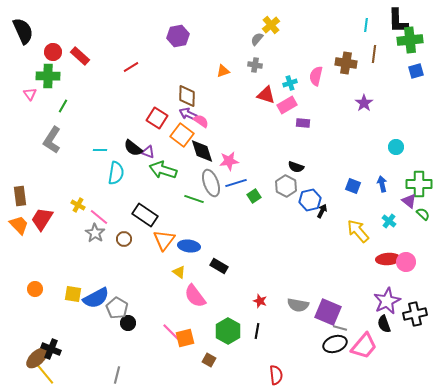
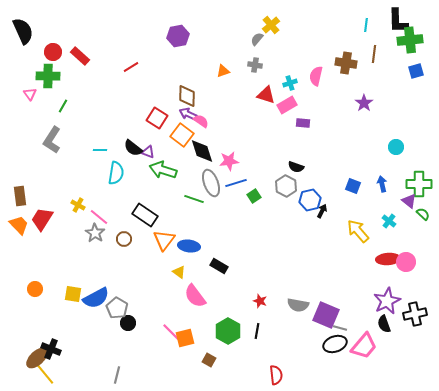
purple square at (328, 312): moved 2 px left, 3 px down
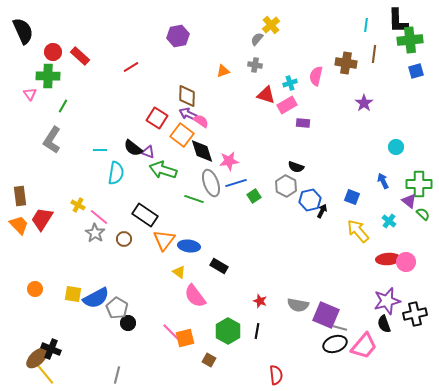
blue arrow at (382, 184): moved 1 px right, 3 px up; rotated 14 degrees counterclockwise
blue square at (353, 186): moved 1 px left, 11 px down
purple star at (387, 301): rotated 12 degrees clockwise
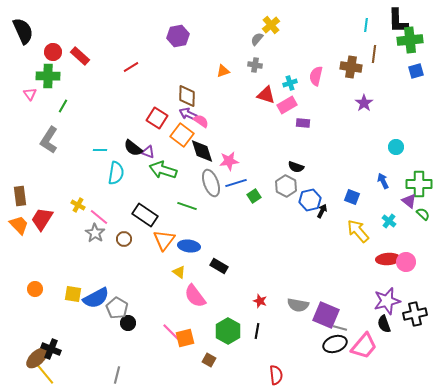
brown cross at (346, 63): moved 5 px right, 4 px down
gray L-shape at (52, 140): moved 3 px left
green line at (194, 199): moved 7 px left, 7 px down
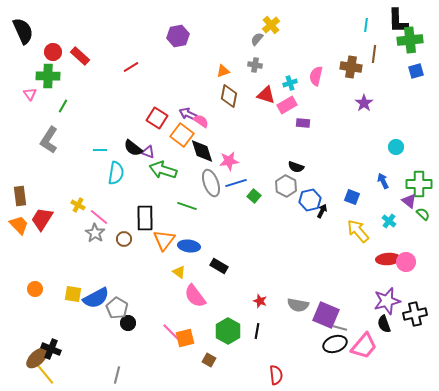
brown diamond at (187, 96): moved 42 px right; rotated 10 degrees clockwise
green square at (254, 196): rotated 16 degrees counterclockwise
black rectangle at (145, 215): moved 3 px down; rotated 55 degrees clockwise
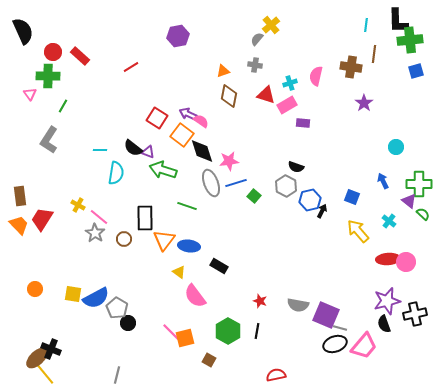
red semicircle at (276, 375): rotated 96 degrees counterclockwise
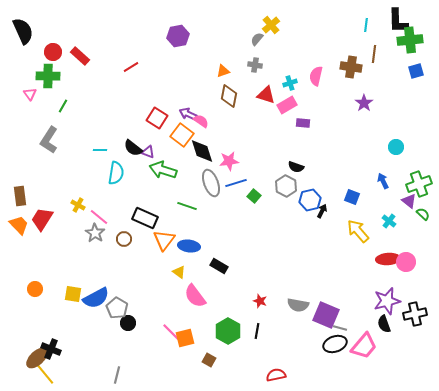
green cross at (419, 184): rotated 20 degrees counterclockwise
black rectangle at (145, 218): rotated 65 degrees counterclockwise
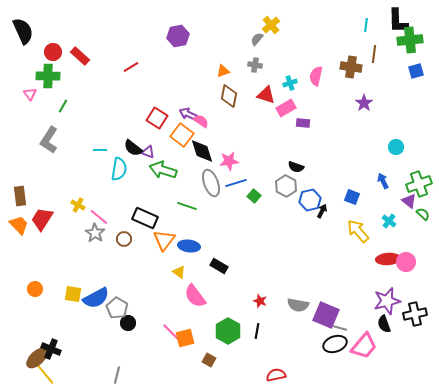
pink rectangle at (287, 105): moved 1 px left, 3 px down
cyan semicircle at (116, 173): moved 3 px right, 4 px up
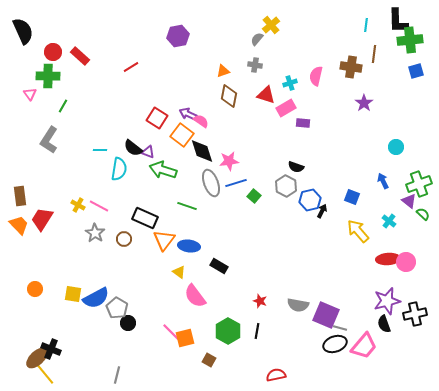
pink line at (99, 217): moved 11 px up; rotated 12 degrees counterclockwise
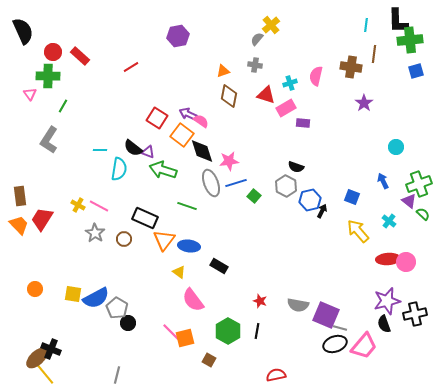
pink semicircle at (195, 296): moved 2 px left, 4 px down
